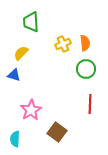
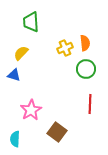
yellow cross: moved 2 px right, 4 px down
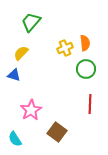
green trapezoid: rotated 45 degrees clockwise
cyan semicircle: rotated 35 degrees counterclockwise
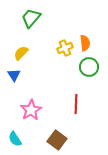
green trapezoid: moved 4 px up
green circle: moved 3 px right, 2 px up
blue triangle: rotated 40 degrees clockwise
red line: moved 14 px left
brown square: moved 8 px down
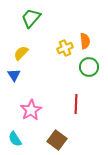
orange semicircle: moved 2 px up
